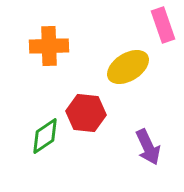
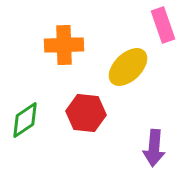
orange cross: moved 15 px right, 1 px up
yellow ellipse: rotated 12 degrees counterclockwise
green diamond: moved 20 px left, 16 px up
purple arrow: moved 6 px right, 1 px down; rotated 30 degrees clockwise
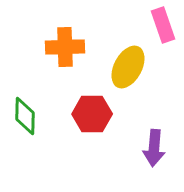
orange cross: moved 1 px right, 2 px down
yellow ellipse: rotated 18 degrees counterclockwise
red hexagon: moved 6 px right, 1 px down; rotated 6 degrees counterclockwise
green diamond: moved 4 px up; rotated 54 degrees counterclockwise
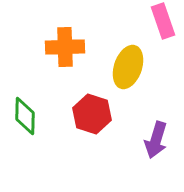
pink rectangle: moved 4 px up
yellow ellipse: rotated 9 degrees counterclockwise
red hexagon: rotated 18 degrees clockwise
purple arrow: moved 2 px right, 8 px up; rotated 12 degrees clockwise
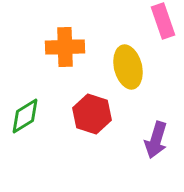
yellow ellipse: rotated 33 degrees counterclockwise
green diamond: rotated 57 degrees clockwise
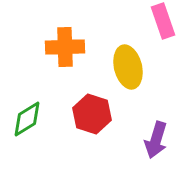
green diamond: moved 2 px right, 3 px down
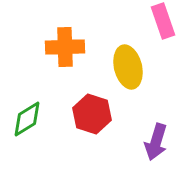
purple arrow: moved 2 px down
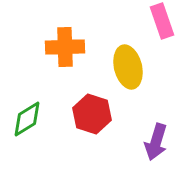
pink rectangle: moved 1 px left
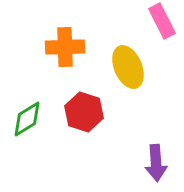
pink rectangle: rotated 8 degrees counterclockwise
yellow ellipse: rotated 9 degrees counterclockwise
red hexagon: moved 8 px left, 2 px up
purple arrow: moved 21 px down; rotated 21 degrees counterclockwise
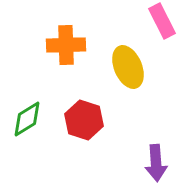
orange cross: moved 1 px right, 2 px up
red hexagon: moved 8 px down
